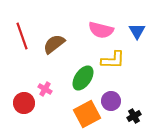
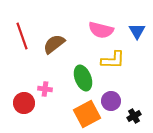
green ellipse: rotated 55 degrees counterclockwise
pink cross: rotated 24 degrees counterclockwise
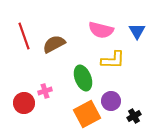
red line: moved 2 px right
brown semicircle: rotated 10 degrees clockwise
pink cross: moved 2 px down; rotated 24 degrees counterclockwise
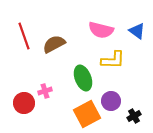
blue triangle: rotated 24 degrees counterclockwise
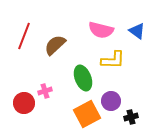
red line: rotated 40 degrees clockwise
brown semicircle: moved 1 px right, 1 px down; rotated 15 degrees counterclockwise
black cross: moved 3 px left, 1 px down; rotated 16 degrees clockwise
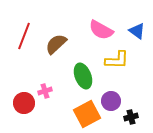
pink semicircle: rotated 15 degrees clockwise
brown semicircle: moved 1 px right, 1 px up
yellow L-shape: moved 4 px right
green ellipse: moved 2 px up
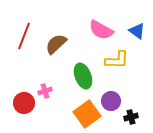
orange square: rotated 8 degrees counterclockwise
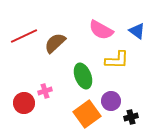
red line: rotated 44 degrees clockwise
brown semicircle: moved 1 px left, 1 px up
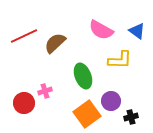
yellow L-shape: moved 3 px right
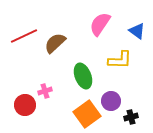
pink semicircle: moved 1 px left, 6 px up; rotated 95 degrees clockwise
red circle: moved 1 px right, 2 px down
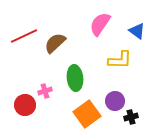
green ellipse: moved 8 px left, 2 px down; rotated 15 degrees clockwise
purple circle: moved 4 px right
